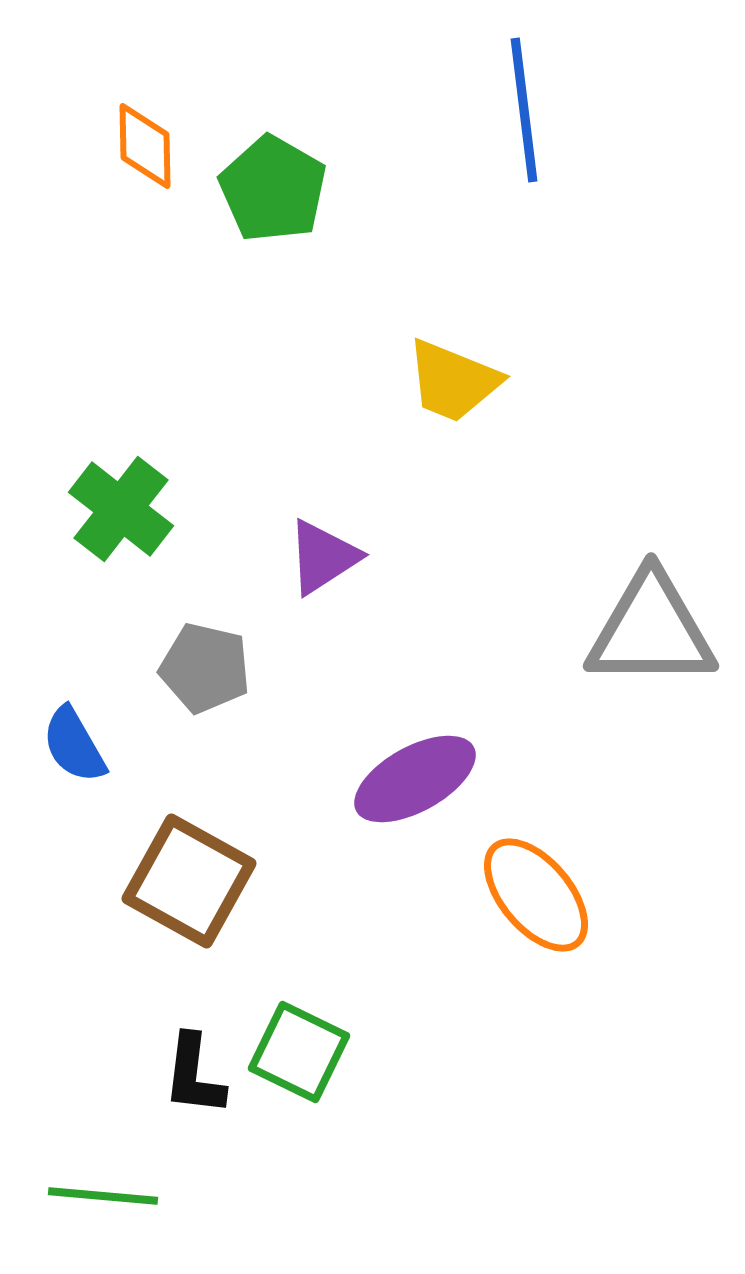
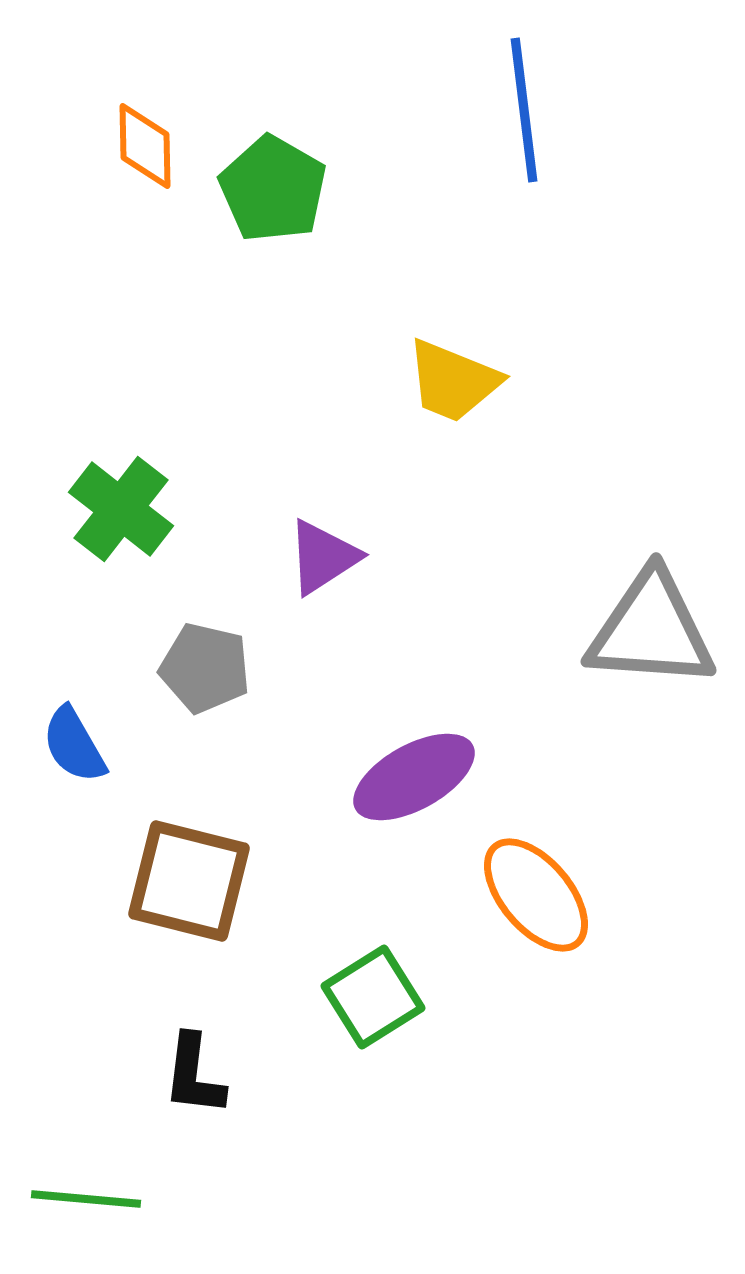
gray triangle: rotated 4 degrees clockwise
purple ellipse: moved 1 px left, 2 px up
brown square: rotated 15 degrees counterclockwise
green square: moved 74 px right, 55 px up; rotated 32 degrees clockwise
green line: moved 17 px left, 3 px down
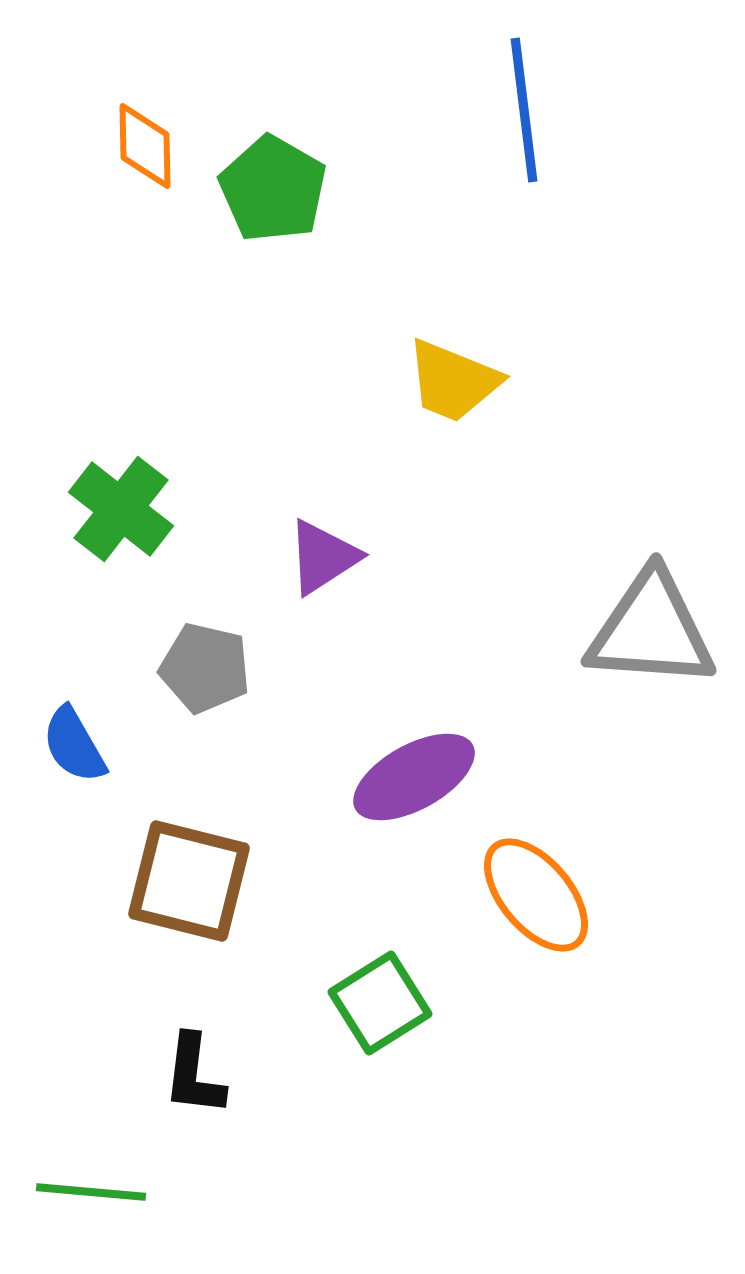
green square: moved 7 px right, 6 px down
green line: moved 5 px right, 7 px up
